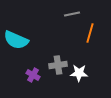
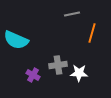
orange line: moved 2 px right
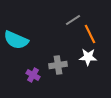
gray line: moved 1 px right, 6 px down; rotated 21 degrees counterclockwise
orange line: moved 2 px left, 1 px down; rotated 42 degrees counterclockwise
white star: moved 9 px right, 16 px up
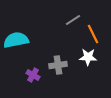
orange line: moved 3 px right
cyan semicircle: rotated 145 degrees clockwise
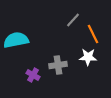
gray line: rotated 14 degrees counterclockwise
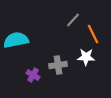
white star: moved 2 px left
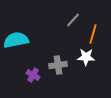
orange line: rotated 42 degrees clockwise
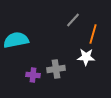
gray cross: moved 2 px left, 4 px down
purple cross: rotated 24 degrees counterclockwise
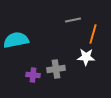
gray line: rotated 35 degrees clockwise
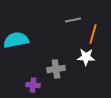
purple cross: moved 10 px down
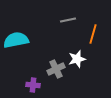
gray line: moved 5 px left
white star: moved 9 px left, 2 px down; rotated 18 degrees counterclockwise
gray cross: rotated 18 degrees counterclockwise
